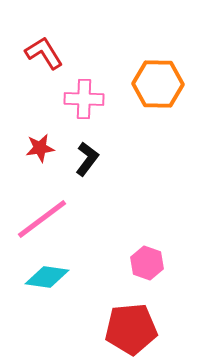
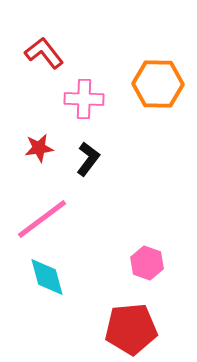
red L-shape: rotated 6 degrees counterclockwise
red star: moved 1 px left
black L-shape: moved 1 px right
cyan diamond: rotated 66 degrees clockwise
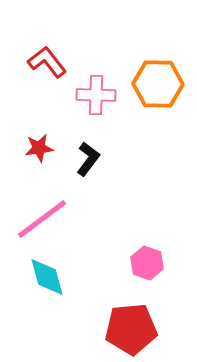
red L-shape: moved 3 px right, 9 px down
pink cross: moved 12 px right, 4 px up
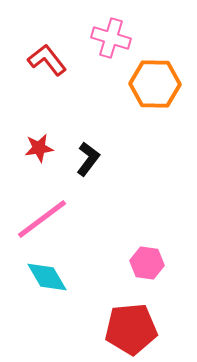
red L-shape: moved 2 px up
orange hexagon: moved 3 px left
pink cross: moved 15 px right, 57 px up; rotated 15 degrees clockwise
pink hexagon: rotated 12 degrees counterclockwise
cyan diamond: rotated 15 degrees counterclockwise
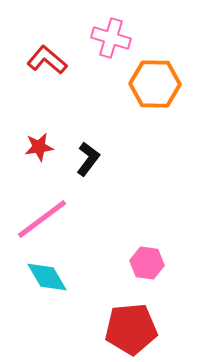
red L-shape: rotated 12 degrees counterclockwise
red star: moved 1 px up
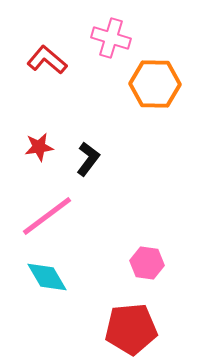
pink line: moved 5 px right, 3 px up
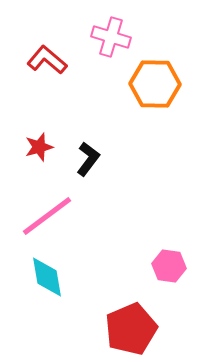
pink cross: moved 1 px up
red star: rotated 8 degrees counterclockwise
pink hexagon: moved 22 px right, 3 px down
cyan diamond: rotated 21 degrees clockwise
red pentagon: rotated 18 degrees counterclockwise
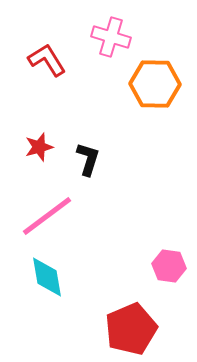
red L-shape: rotated 18 degrees clockwise
black L-shape: rotated 20 degrees counterclockwise
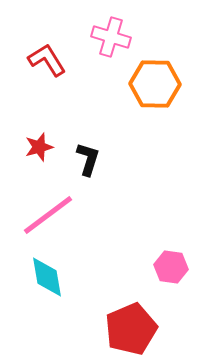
pink line: moved 1 px right, 1 px up
pink hexagon: moved 2 px right, 1 px down
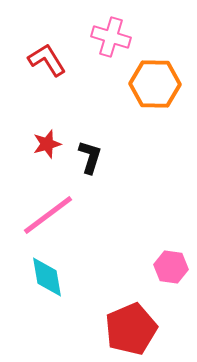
red star: moved 8 px right, 3 px up
black L-shape: moved 2 px right, 2 px up
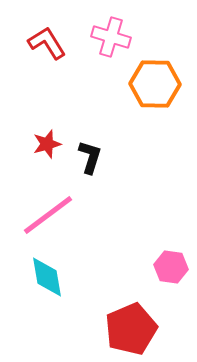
red L-shape: moved 17 px up
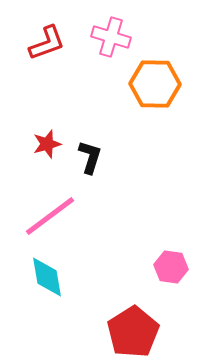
red L-shape: rotated 102 degrees clockwise
pink line: moved 2 px right, 1 px down
red pentagon: moved 2 px right, 3 px down; rotated 9 degrees counterclockwise
